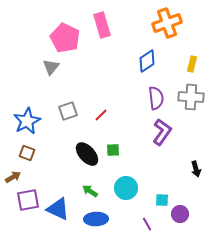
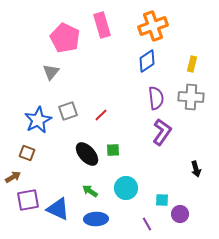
orange cross: moved 14 px left, 3 px down
gray triangle: moved 5 px down
blue star: moved 11 px right, 1 px up
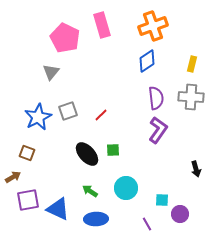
blue star: moved 3 px up
purple L-shape: moved 4 px left, 2 px up
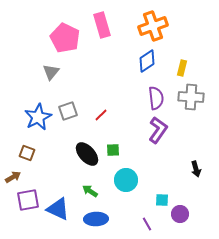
yellow rectangle: moved 10 px left, 4 px down
cyan circle: moved 8 px up
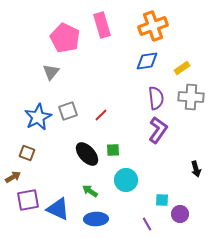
blue diamond: rotated 25 degrees clockwise
yellow rectangle: rotated 42 degrees clockwise
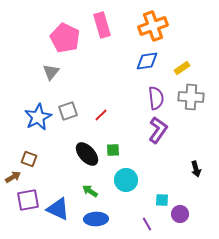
brown square: moved 2 px right, 6 px down
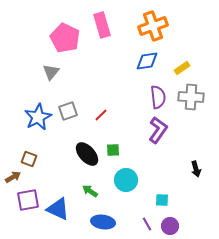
purple semicircle: moved 2 px right, 1 px up
purple circle: moved 10 px left, 12 px down
blue ellipse: moved 7 px right, 3 px down; rotated 10 degrees clockwise
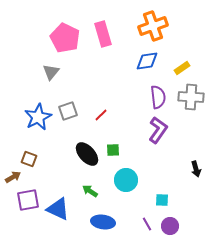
pink rectangle: moved 1 px right, 9 px down
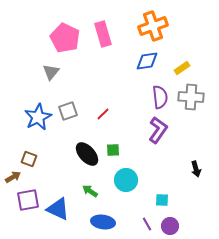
purple semicircle: moved 2 px right
red line: moved 2 px right, 1 px up
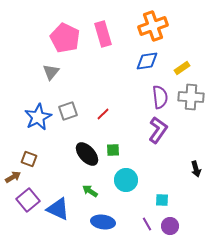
purple square: rotated 30 degrees counterclockwise
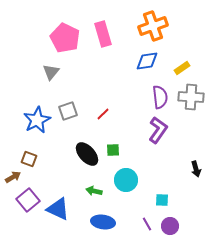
blue star: moved 1 px left, 3 px down
green arrow: moved 4 px right; rotated 21 degrees counterclockwise
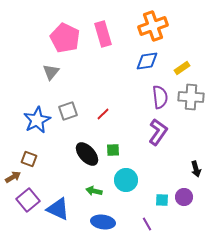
purple L-shape: moved 2 px down
purple circle: moved 14 px right, 29 px up
